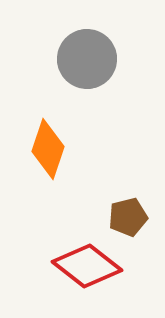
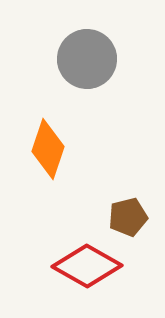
red diamond: rotated 8 degrees counterclockwise
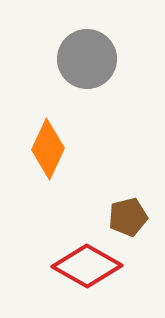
orange diamond: rotated 6 degrees clockwise
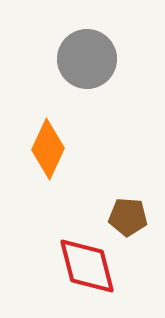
brown pentagon: rotated 18 degrees clockwise
red diamond: rotated 46 degrees clockwise
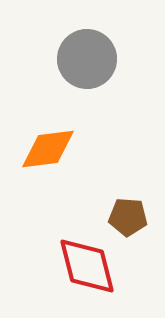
orange diamond: rotated 58 degrees clockwise
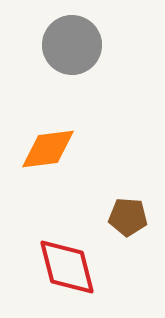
gray circle: moved 15 px left, 14 px up
red diamond: moved 20 px left, 1 px down
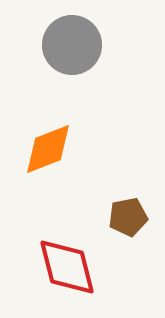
orange diamond: rotated 14 degrees counterclockwise
brown pentagon: rotated 15 degrees counterclockwise
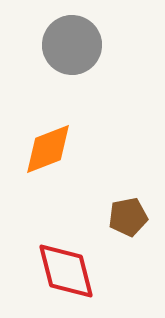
red diamond: moved 1 px left, 4 px down
